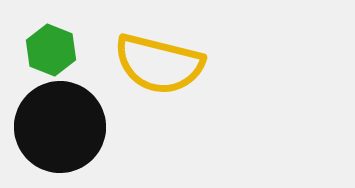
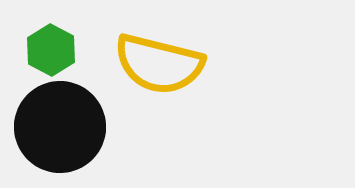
green hexagon: rotated 6 degrees clockwise
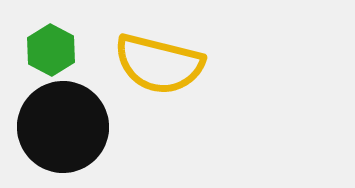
black circle: moved 3 px right
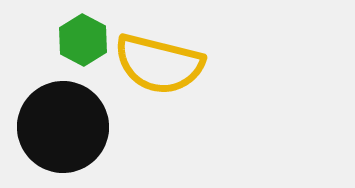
green hexagon: moved 32 px right, 10 px up
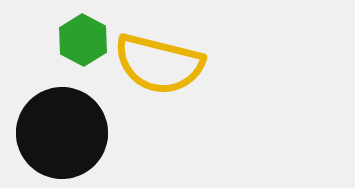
black circle: moved 1 px left, 6 px down
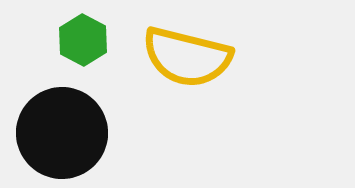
yellow semicircle: moved 28 px right, 7 px up
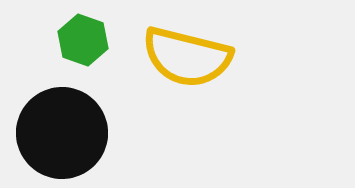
green hexagon: rotated 9 degrees counterclockwise
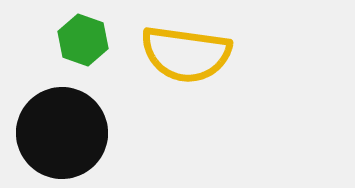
yellow semicircle: moved 1 px left, 3 px up; rotated 6 degrees counterclockwise
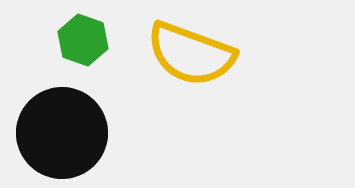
yellow semicircle: moved 5 px right; rotated 12 degrees clockwise
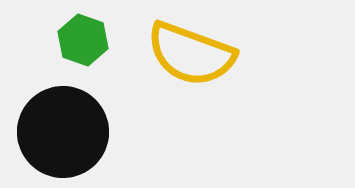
black circle: moved 1 px right, 1 px up
